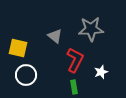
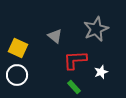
gray star: moved 5 px right; rotated 20 degrees counterclockwise
yellow square: rotated 12 degrees clockwise
red L-shape: rotated 120 degrees counterclockwise
white circle: moved 9 px left
green rectangle: rotated 32 degrees counterclockwise
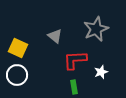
green rectangle: rotated 32 degrees clockwise
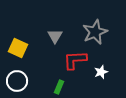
gray star: moved 1 px left, 3 px down
gray triangle: rotated 21 degrees clockwise
white circle: moved 6 px down
green rectangle: moved 15 px left; rotated 32 degrees clockwise
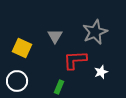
yellow square: moved 4 px right
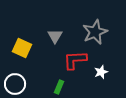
white circle: moved 2 px left, 3 px down
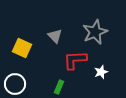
gray triangle: rotated 14 degrees counterclockwise
